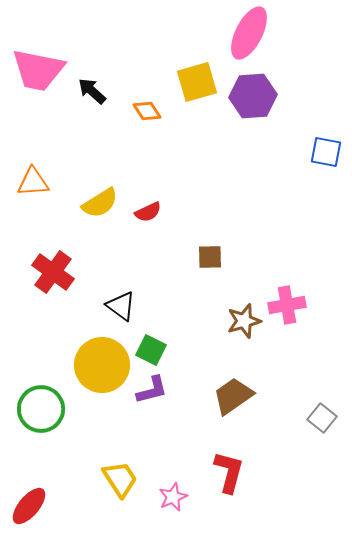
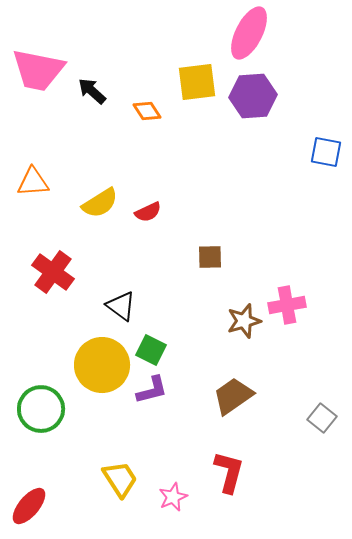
yellow square: rotated 9 degrees clockwise
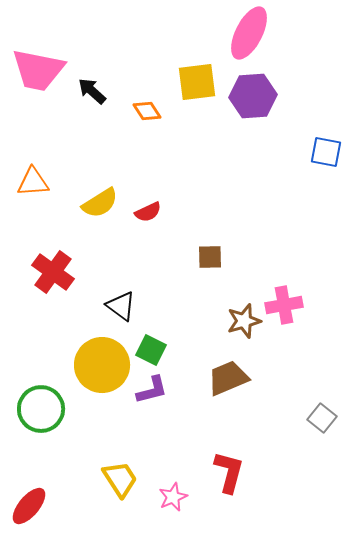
pink cross: moved 3 px left
brown trapezoid: moved 5 px left, 18 px up; rotated 12 degrees clockwise
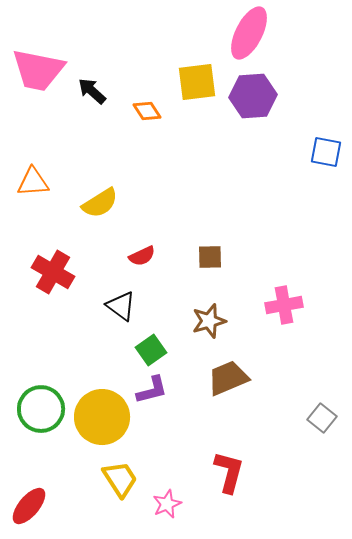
red semicircle: moved 6 px left, 44 px down
red cross: rotated 6 degrees counterclockwise
brown star: moved 35 px left
green square: rotated 28 degrees clockwise
yellow circle: moved 52 px down
pink star: moved 6 px left, 7 px down
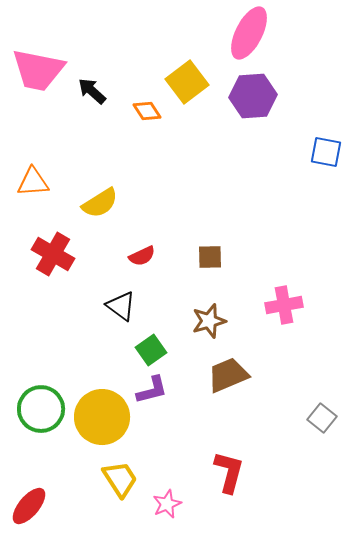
yellow square: moved 10 px left; rotated 30 degrees counterclockwise
red cross: moved 18 px up
brown trapezoid: moved 3 px up
